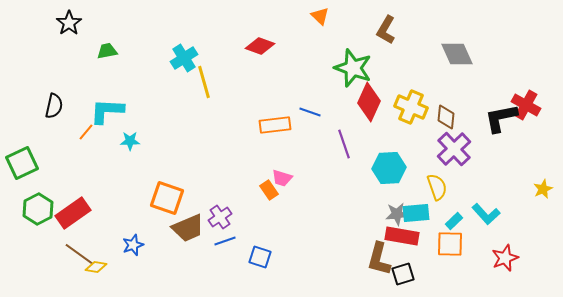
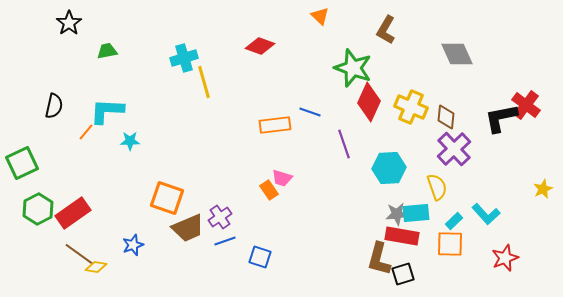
cyan cross at (184, 58): rotated 16 degrees clockwise
red cross at (526, 105): rotated 8 degrees clockwise
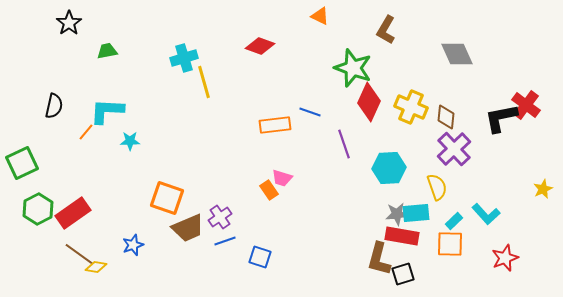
orange triangle at (320, 16): rotated 18 degrees counterclockwise
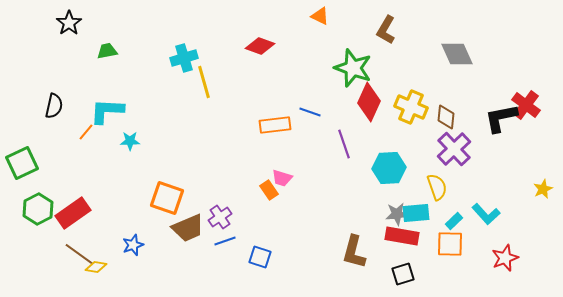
brown L-shape at (379, 259): moved 25 px left, 7 px up
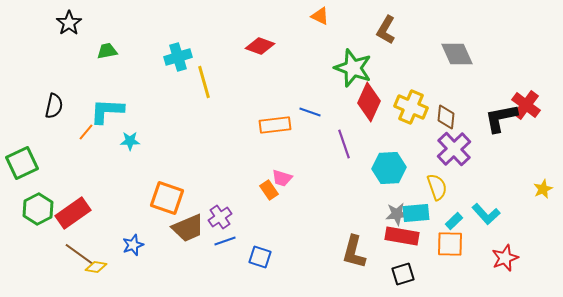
cyan cross at (184, 58): moved 6 px left, 1 px up
